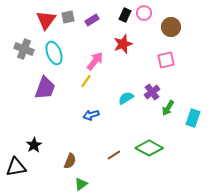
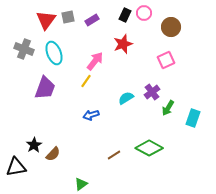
pink square: rotated 12 degrees counterclockwise
brown semicircle: moved 17 px left, 7 px up; rotated 21 degrees clockwise
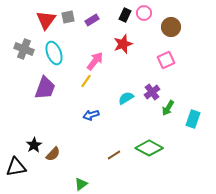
cyan rectangle: moved 1 px down
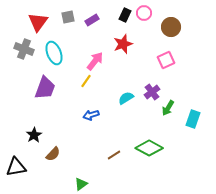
red triangle: moved 8 px left, 2 px down
black star: moved 10 px up
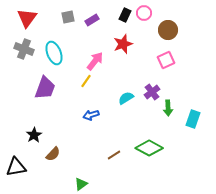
red triangle: moved 11 px left, 4 px up
brown circle: moved 3 px left, 3 px down
green arrow: rotated 35 degrees counterclockwise
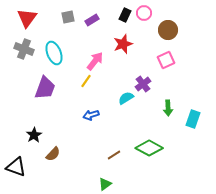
purple cross: moved 9 px left, 8 px up
black triangle: rotated 30 degrees clockwise
green triangle: moved 24 px right
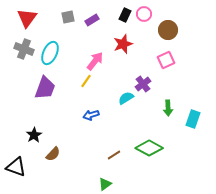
pink circle: moved 1 px down
cyan ellipse: moved 4 px left; rotated 45 degrees clockwise
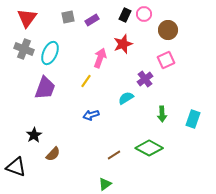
pink arrow: moved 5 px right, 3 px up; rotated 18 degrees counterclockwise
purple cross: moved 2 px right, 5 px up
green arrow: moved 6 px left, 6 px down
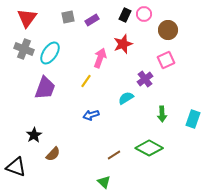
cyan ellipse: rotated 10 degrees clockwise
green triangle: moved 1 px left, 2 px up; rotated 40 degrees counterclockwise
